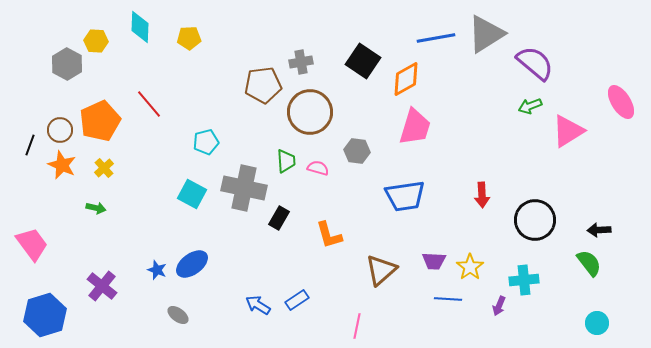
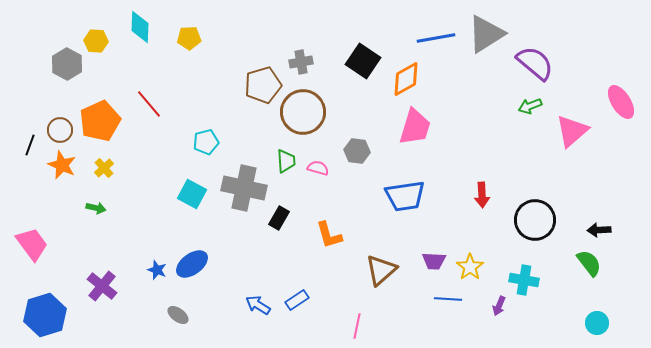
brown pentagon at (263, 85): rotated 9 degrees counterclockwise
brown circle at (310, 112): moved 7 px left
pink triangle at (568, 131): moved 4 px right; rotated 9 degrees counterclockwise
cyan cross at (524, 280): rotated 16 degrees clockwise
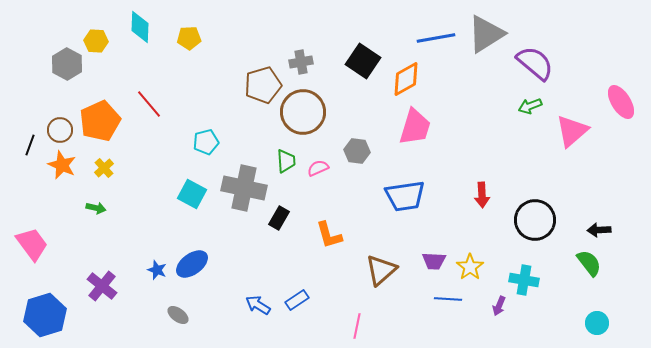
pink semicircle at (318, 168): rotated 40 degrees counterclockwise
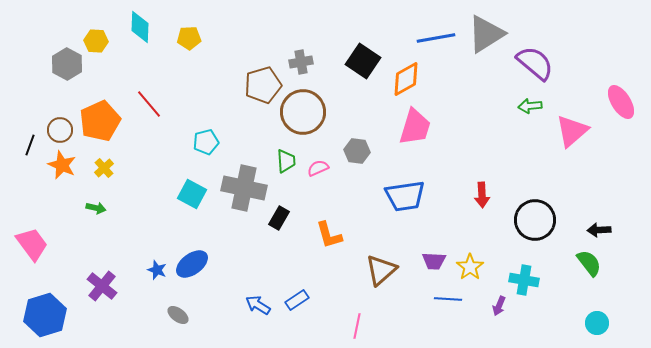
green arrow at (530, 106): rotated 15 degrees clockwise
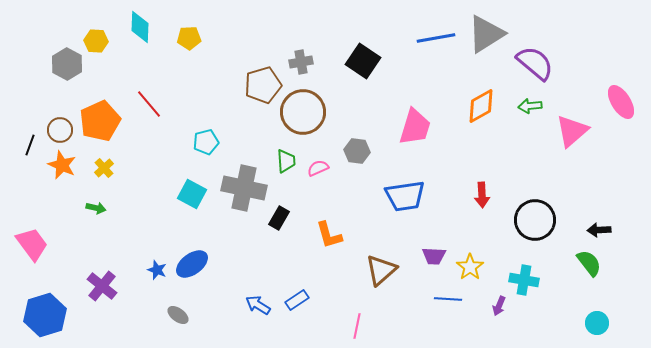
orange diamond at (406, 79): moved 75 px right, 27 px down
purple trapezoid at (434, 261): moved 5 px up
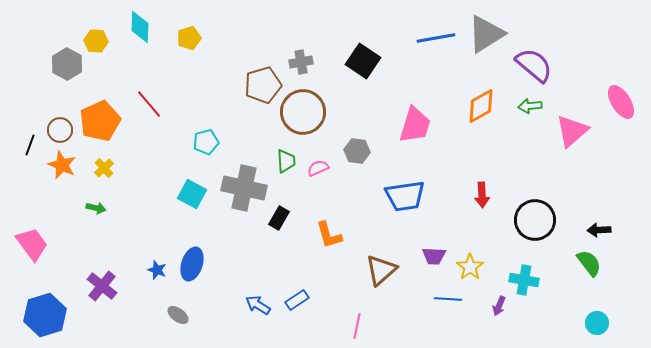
yellow pentagon at (189, 38): rotated 15 degrees counterclockwise
purple semicircle at (535, 63): moved 1 px left, 2 px down
pink trapezoid at (415, 127): moved 2 px up
blue ellipse at (192, 264): rotated 36 degrees counterclockwise
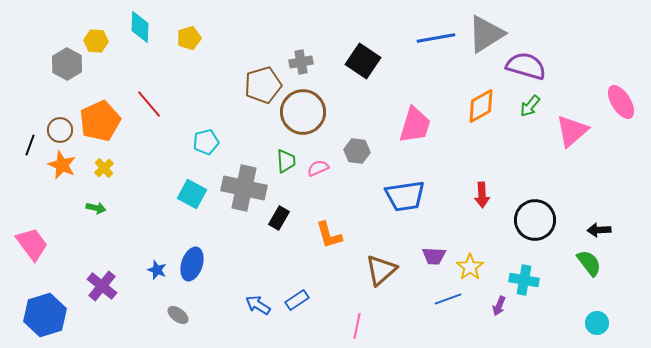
purple semicircle at (534, 65): moved 8 px left, 1 px down; rotated 24 degrees counterclockwise
green arrow at (530, 106): rotated 45 degrees counterclockwise
blue line at (448, 299): rotated 24 degrees counterclockwise
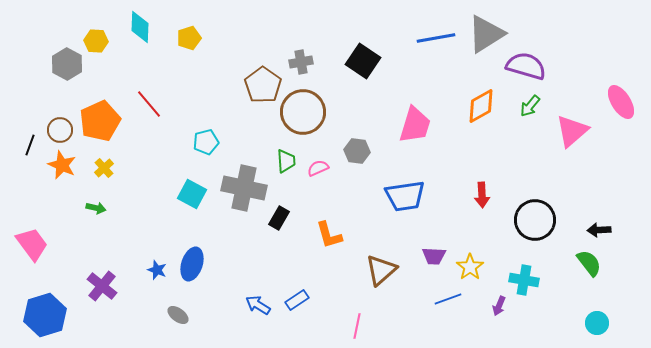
brown pentagon at (263, 85): rotated 21 degrees counterclockwise
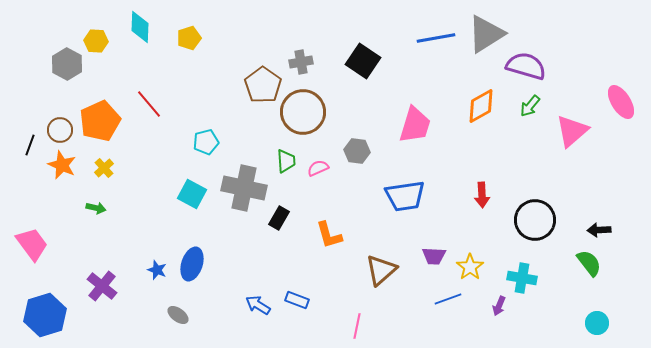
cyan cross at (524, 280): moved 2 px left, 2 px up
blue rectangle at (297, 300): rotated 55 degrees clockwise
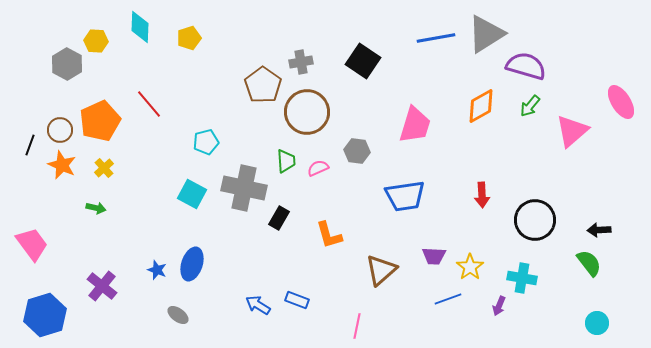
brown circle at (303, 112): moved 4 px right
